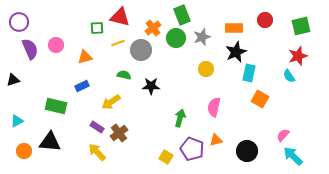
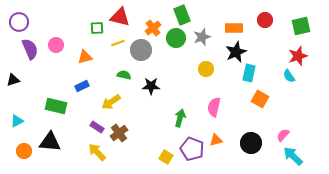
black circle at (247, 151): moved 4 px right, 8 px up
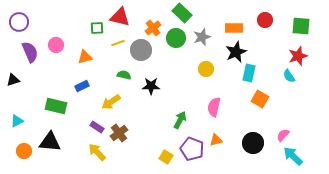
green rectangle at (182, 15): moved 2 px up; rotated 24 degrees counterclockwise
green square at (301, 26): rotated 18 degrees clockwise
purple semicircle at (30, 49): moved 3 px down
green arrow at (180, 118): moved 2 px down; rotated 12 degrees clockwise
black circle at (251, 143): moved 2 px right
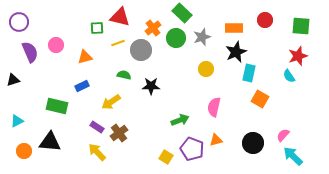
green rectangle at (56, 106): moved 1 px right
green arrow at (180, 120): rotated 42 degrees clockwise
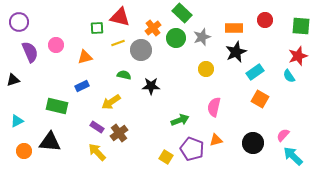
cyan rectangle at (249, 73): moved 6 px right, 1 px up; rotated 42 degrees clockwise
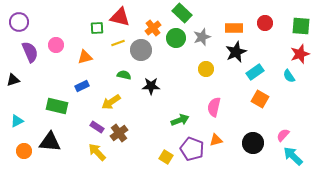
red circle at (265, 20): moved 3 px down
red star at (298, 56): moved 2 px right, 2 px up
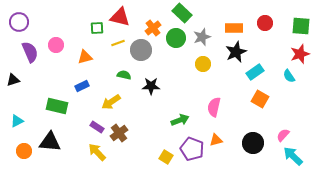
yellow circle at (206, 69): moved 3 px left, 5 px up
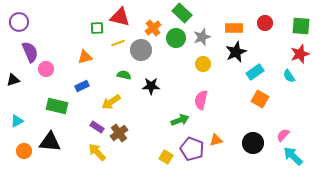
pink circle at (56, 45): moved 10 px left, 24 px down
pink semicircle at (214, 107): moved 13 px left, 7 px up
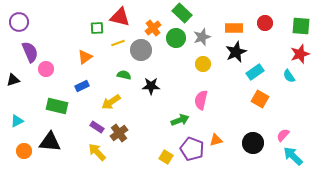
orange triangle at (85, 57): rotated 21 degrees counterclockwise
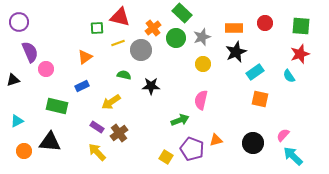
orange square at (260, 99): rotated 18 degrees counterclockwise
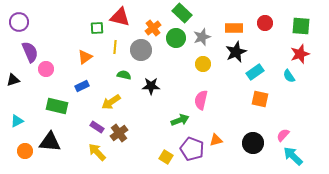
yellow line at (118, 43): moved 3 px left, 4 px down; rotated 64 degrees counterclockwise
orange circle at (24, 151): moved 1 px right
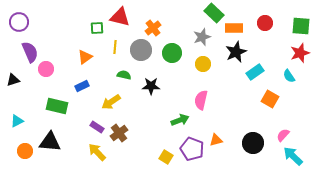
green rectangle at (182, 13): moved 32 px right
green circle at (176, 38): moved 4 px left, 15 px down
red star at (300, 54): moved 1 px up
orange square at (260, 99): moved 10 px right; rotated 18 degrees clockwise
